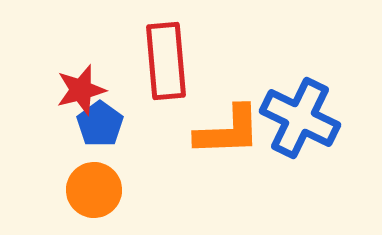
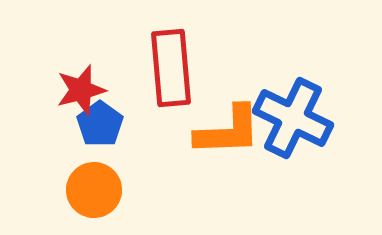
red rectangle: moved 5 px right, 7 px down
blue cross: moved 7 px left
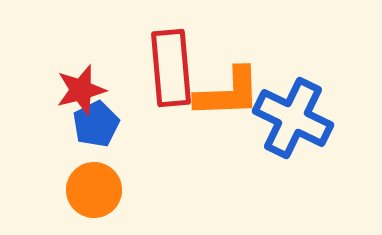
blue pentagon: moved 4 px left; rotated 9 degrees clockwise
orange L-shape: moved 38 px up
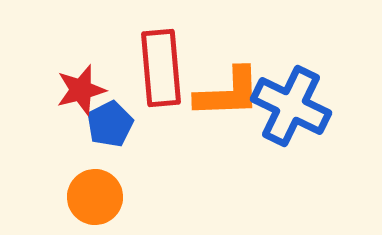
red rectangle: moved 10 px left
blue cross: moved 2 px left, 12 px up
blue pentagon: moved 14 px right
orange circle: moved 1 px right, 7 px down
